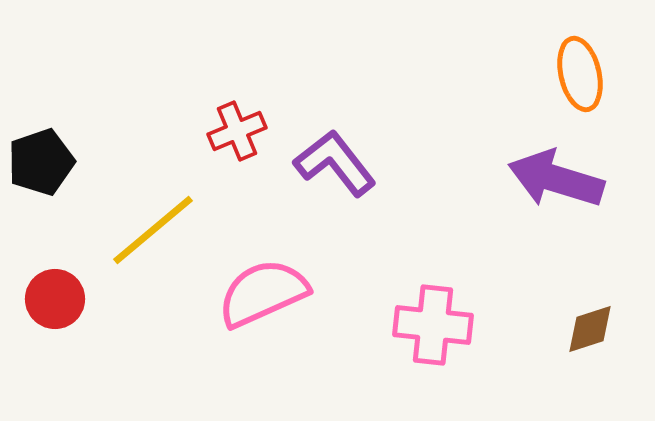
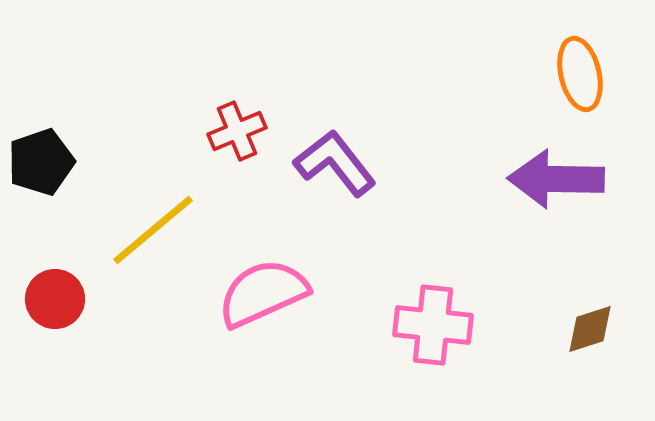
purple arrow: rotated 16 degrees counterclockwise
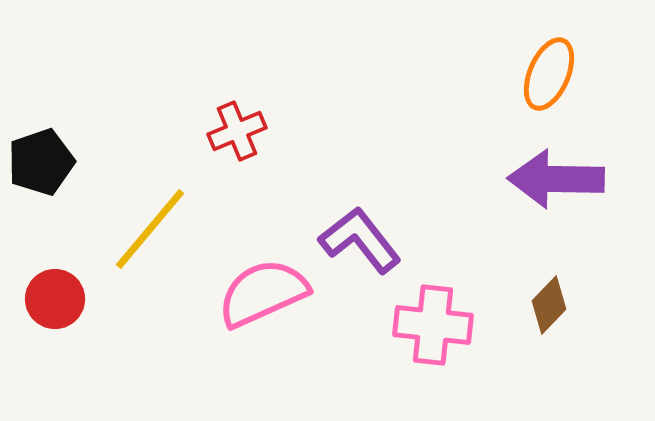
orange ellipse: moved 31 px left; rotated 36 degrees clockwise
purple L-shape: moved 25 px right, 77 px down
yellow line: moved 3 px left, 1 px up; rotated 10 degrees counterclockwise
brown diamond: moved 41 px left, 24 px up; rotated 28 degrees counterclockwise
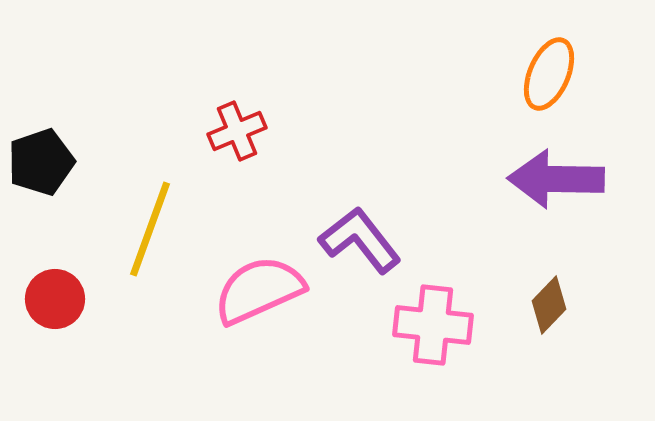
yellow line: rotated 20 degrees counterclockwise
pink semicircle: moved 4 px left, 3 px up
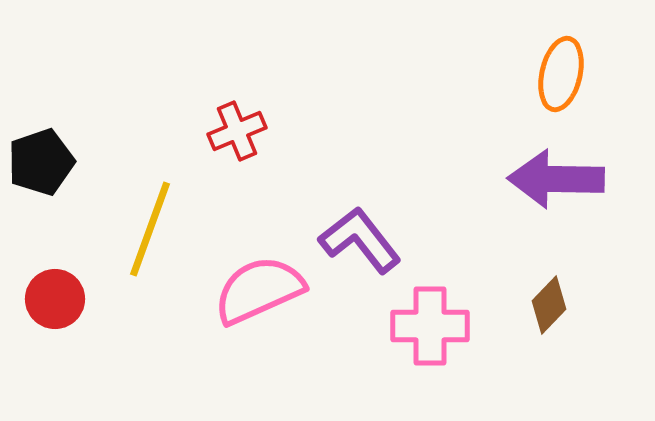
orange ellipse: moved 12 px right; rotated 10 degrees counterclockwise
pink cross: moved 3 px left, 1 px down; rotated 6 degrees counterclockwise
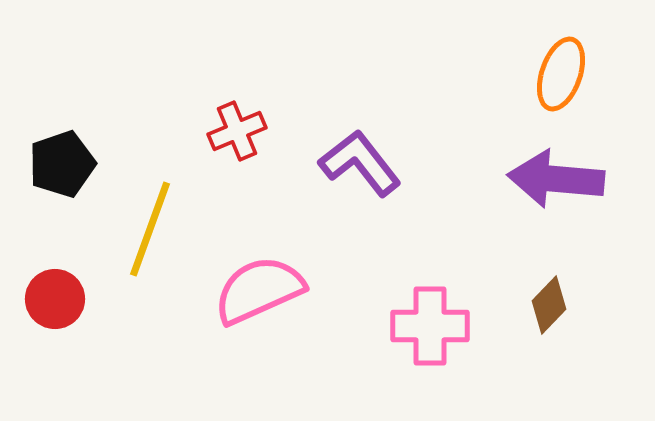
orange ellipse: rotated 6 degrees clockwise
black pentagon: moved 21 px right, 2 px down
purple arrow: rotated 4 degrees clockwise
purple L-shape: moved 77 px up
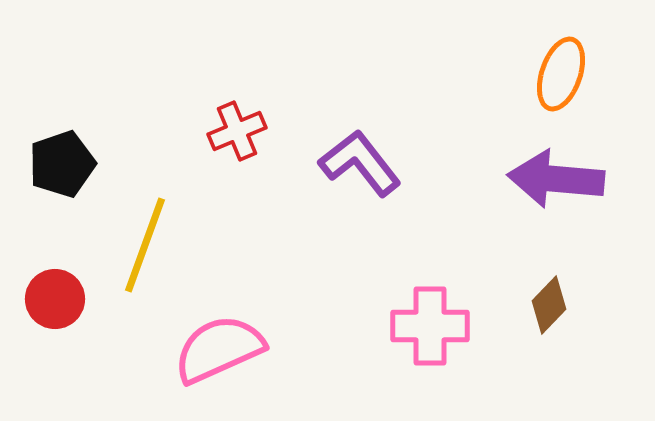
yellow line: moved 5 px left, 16 px down
pink semicircle: moved 40 px left, 59 px down
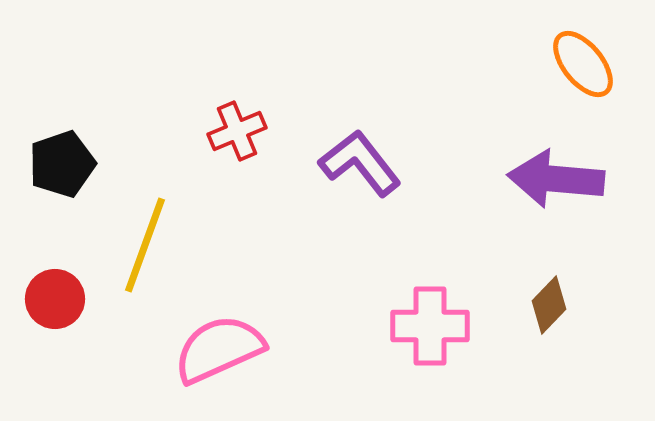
orange ellipse: moved 22 px right, 10 px up; rotated 58 degrees counterclockwise
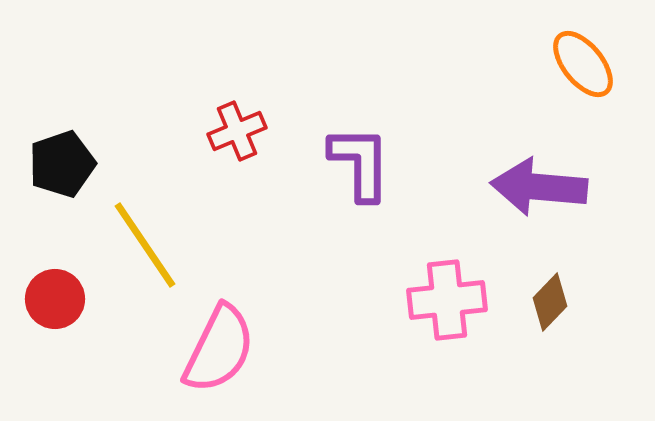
purple L-shape: rotated 38 degrees clockwise
purple arrow: moved 17 px left, 8 px down
yellow line: rotated 54 degrees counterclockwise
brown diamond: moved 1 px right, 3 px up
pink cross: moved 17 px right, 26 px up; rotated 6 degrees counterclockwise
pink semicircle: rotated 140 degrees clockwise
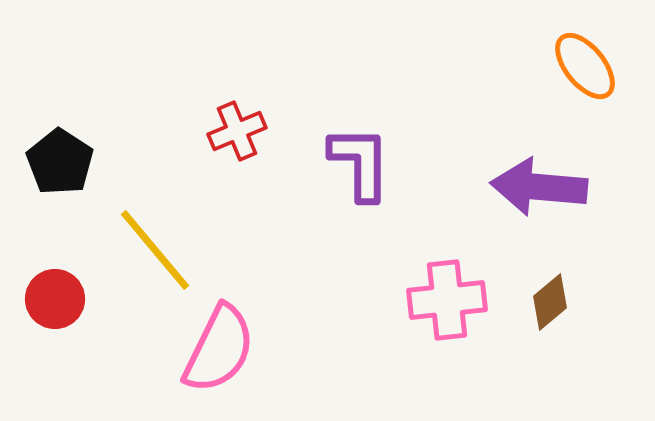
orange ellipse: moved 2 px right, 2 px down
black pentagon: moved 2 px left, 2 px up; rotated 20 degrees counterclockwise
yellow line: moved 10 px right, 5 px down; rotated 6 degrees counterclockwise
brown diamond: rotated 6 degrees clockwise
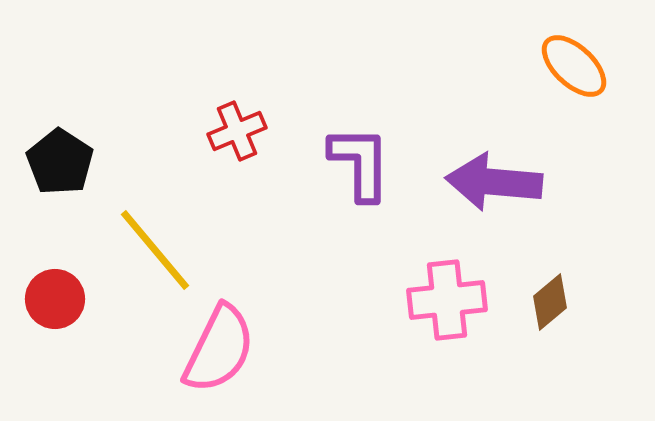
orange ellipse: moved 11 px left; rotated 8 degrees counterclockwise
purple arrow: moved 45 px left, 5 px up
